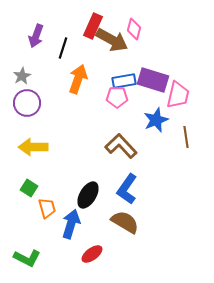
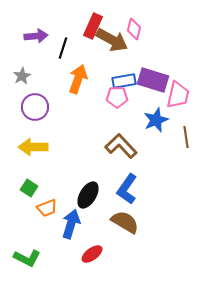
purple arrow: rotated 115 degrees counterclockwise
purple circle: moved 8 px right, 4 px down
orange trapezoid: rotated 85 degrees clockwise
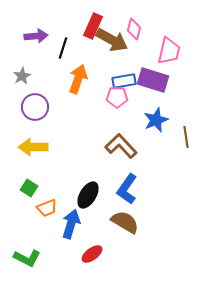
pink trapezoid: moved 9 px left, 44 px up
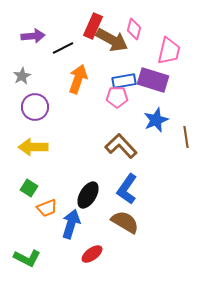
purple arrow: moved 3 px left
black line: rotated 45 degrees clockwise
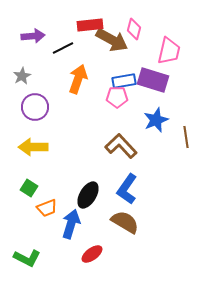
red rectangle: moved 3 px left, 1 px up; rotated 60 degrees clockwise
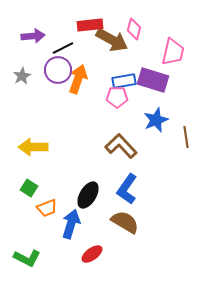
pink trapezoid: moved 4 px right, 1 px down
purple circle: moved 23 px right, 37 px up
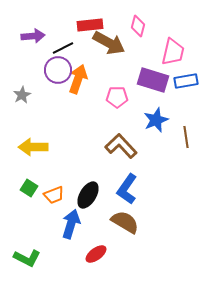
pink diamond: moved 4 px right, 3 px up
brown arrow: moved 3 px left, 3 px down
gray star: moved 19 px down
blue rectangle: moved 62 px right
orange trapezoid: moved 7 px right, 13 px up
red ellipse: moved 4 px right
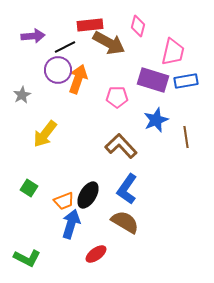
black line: moved 2 px right, 1 px up
yellow arrow: moved 12 px right, 13 px up; rotated 52 degrees counterclockwise
orange trapezoid: moved 10 px right, 6 px down
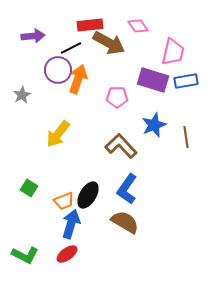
pink diamond: rotated 50 degrees counterclockwise
black line: moved 6 px right, 1 px down
blue star: moved 2 px left, 5 px down
yellow arrow: moved 13 px right
red ellipse: moved 29 px left
green L-shape: moved 2 px left, 3 px up
